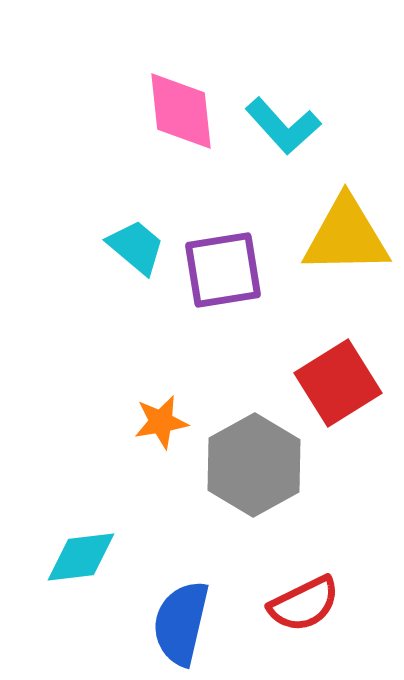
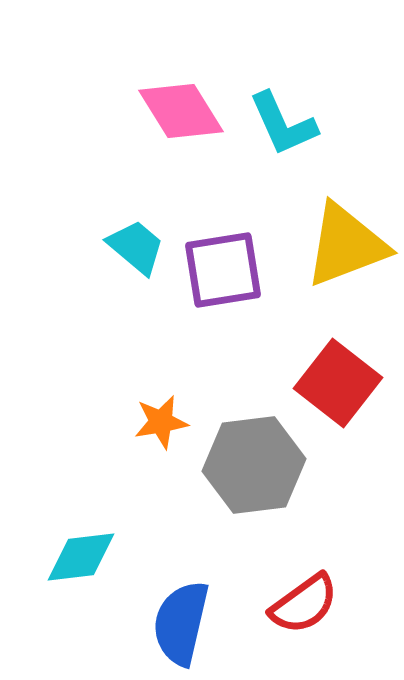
pink diamond: rotated 26 degrees counterclockwise
cyan L-shape: moved 2 px up; rotated 18 degrees clockwise
yellow triangle: moved 9 px down; rotated 20 degrees counterclockwise
red square: rotated 20 degrees counterclockwise
gray hexagon: rotated 22 degrees clockwise
red semicircle: rotated 10 degrees counterclockwise
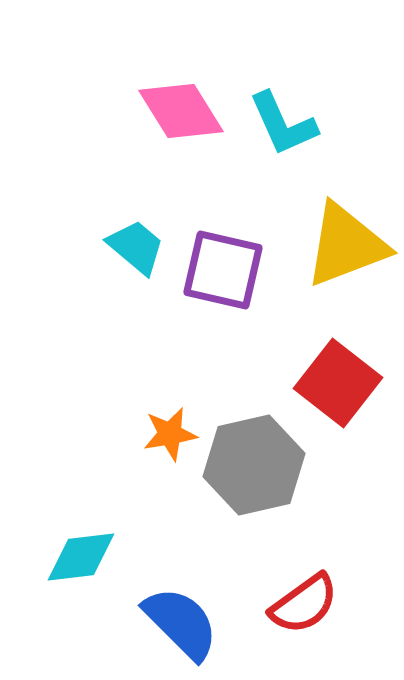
purple square: rotated 22 degrees clockwise
orange star: moved 9 px right, 12 px down
gray hexagon: rotated 6 degrees counterclockwise
blue semicircle: rotated 122 degrees clockwise
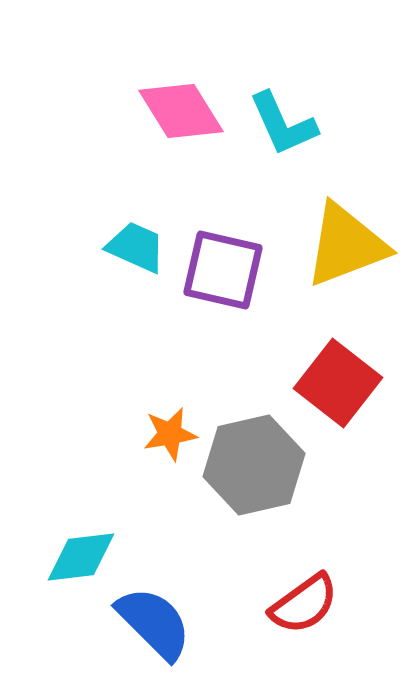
cyan trapezoid: rotated 16 degrees counterclockwise
blue semicircle: moved 27 px left
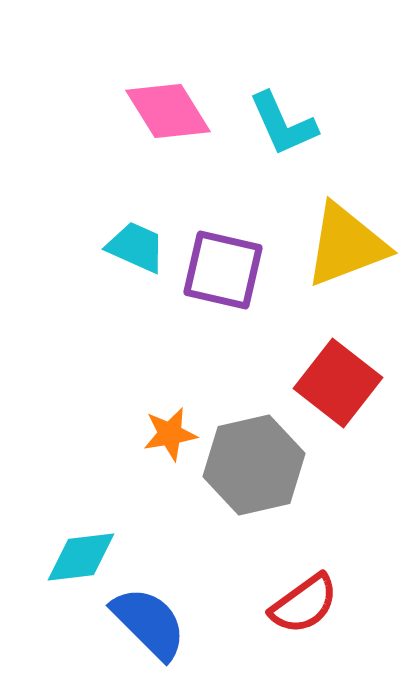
pink diamond: moved 13 px left
blue semicircle: moved 5 px left
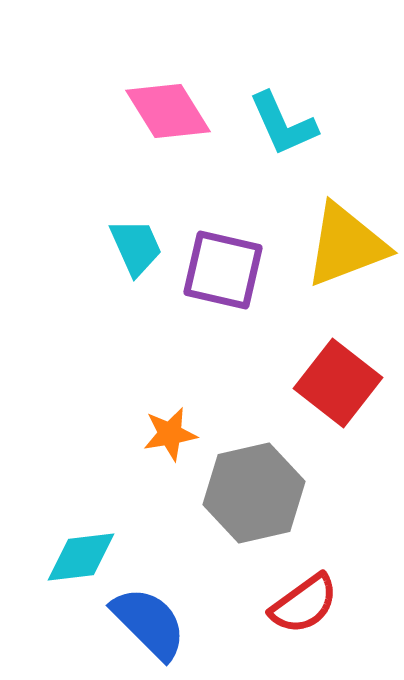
cyan trapezoid: rotated 42 degrees clockwise
gray hexagon: moved 28 px down
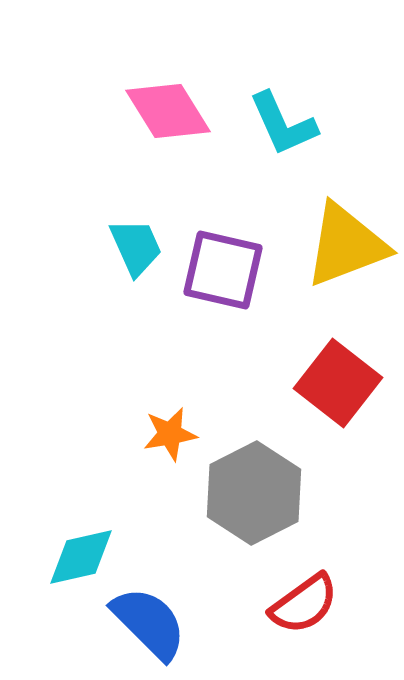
gray hexagon: rotated 14 degrees counterclockwise
cyan diamond: rotated 6 degrees counterclockwise
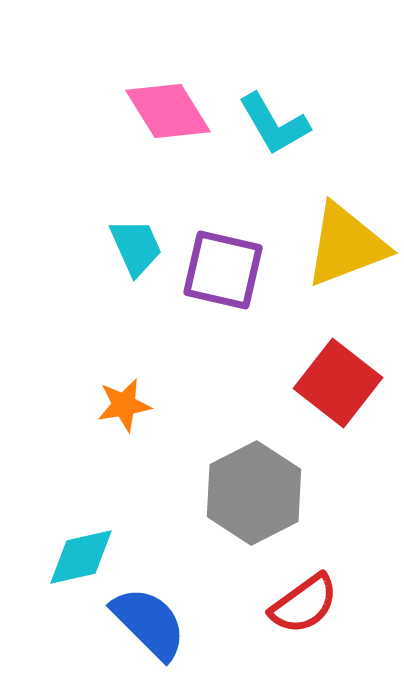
cyan L-shape: moved 9 px left; rotated 6 degrees counterclockwise
orange star: moved 46 px left, 29 px up
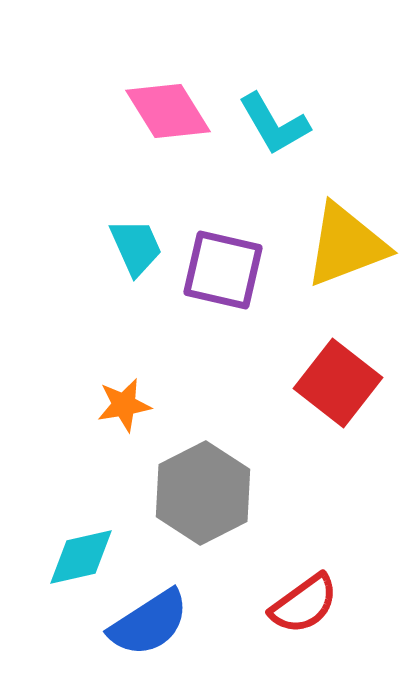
gray hexagon: moved 51 px left
blue semicircle: rotated 102 degrees clockwise
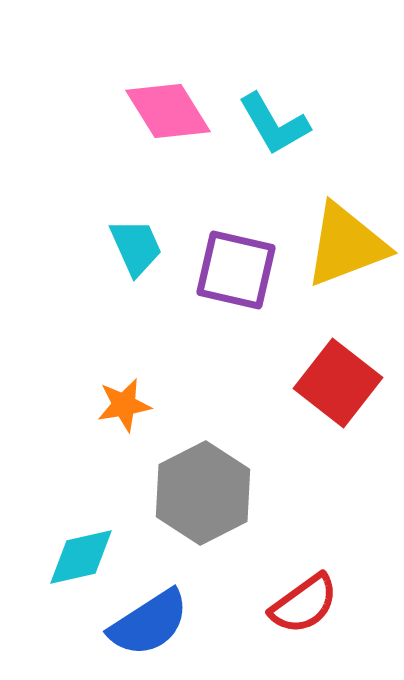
purple square: moved 13 px right
